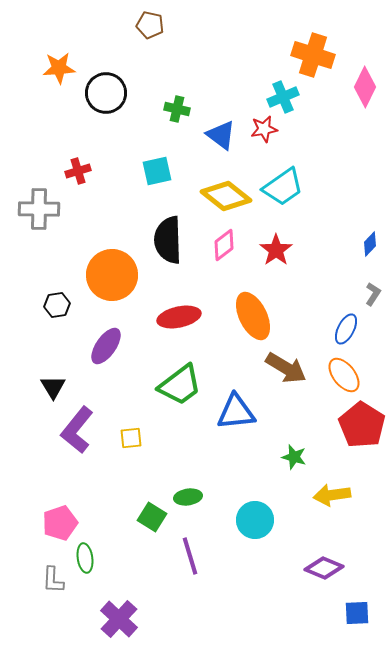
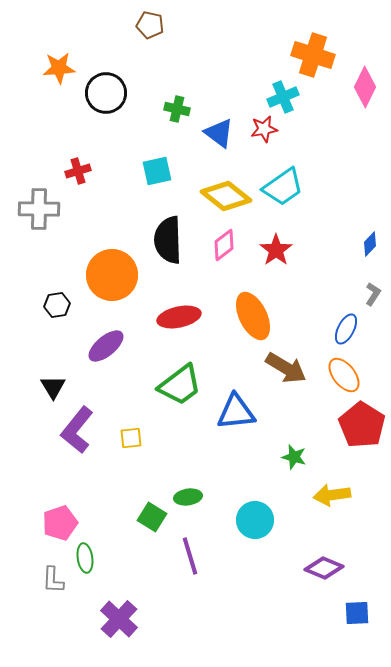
blue triangle at (221, 135): moved 2 px left, 2 px up
purple ellipse at (106, 346): rotated 15 degrees clockwise
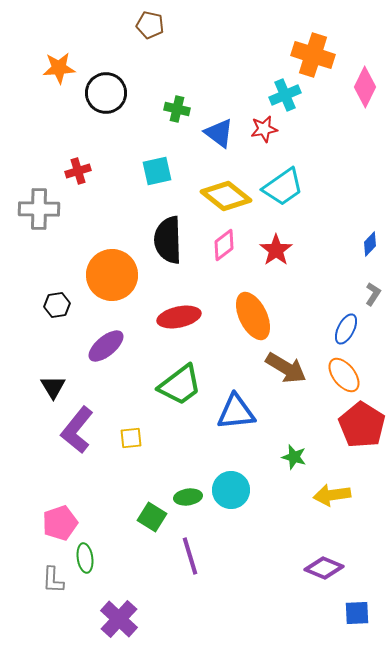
cyan cross at (283, 97): moved 2 px right, 2 px up
cyan circle at (255, 520): moved 24 px left, 30 px up
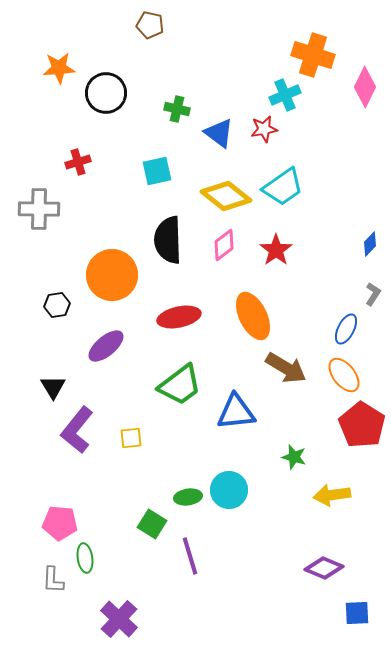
red cross at (78, 171): moved 9 px up
cyan circle at (231, 490): moved 2 px left
green square at (152, 517): moved 7 px down
pink pentagon at (60, 523): rotated 24 degrees clockwise
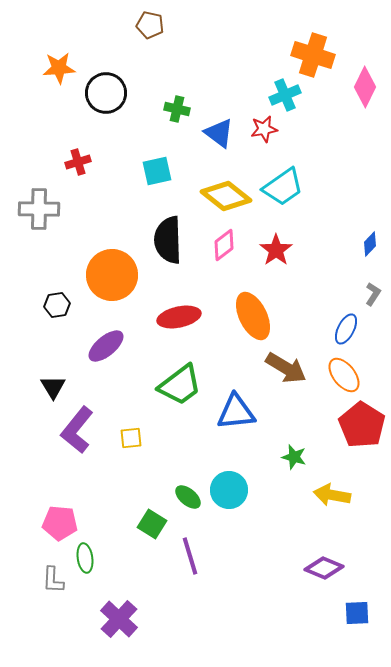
yellow arrow at (332, 495): rotated 18 degrees clockwise
green ellipse at (188, 497): rotated 48 degrees clockwise
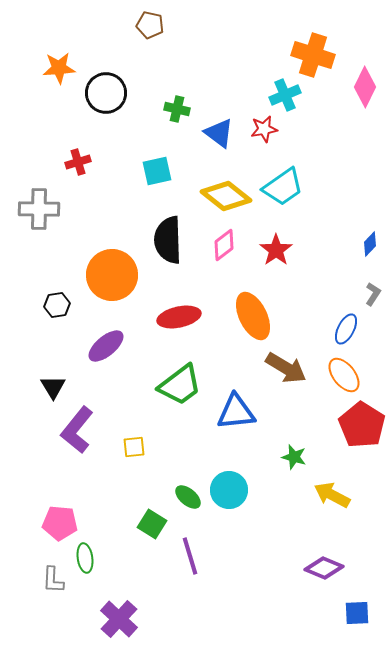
yellow square at (131, 438): moved 3 px right, 9 px down
yellow arrow at (332, 495): rotated 18 degrees clockwise
